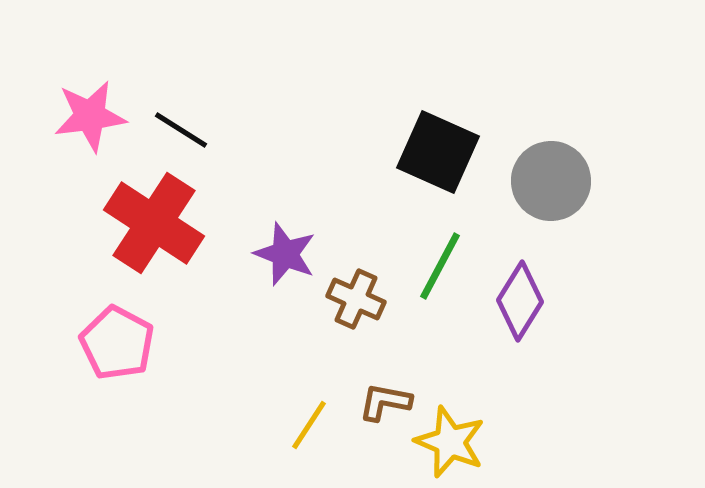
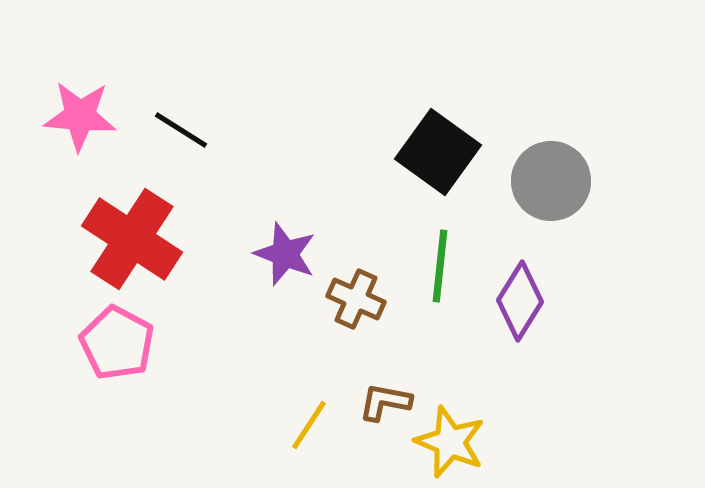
pink star: moved 10 px left; rotated 12 degrees clockwise
black square: rotated 12 degrees clockwise
red cross: moved 22 px left, 16 px down
green line: rotated 22 degrees counterclockwise
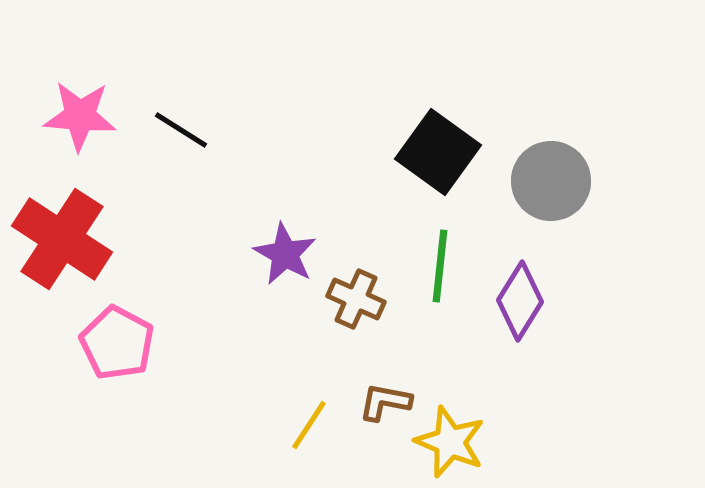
red cross: moved 70 px left
purple star: rotated 8 degrees clockwise
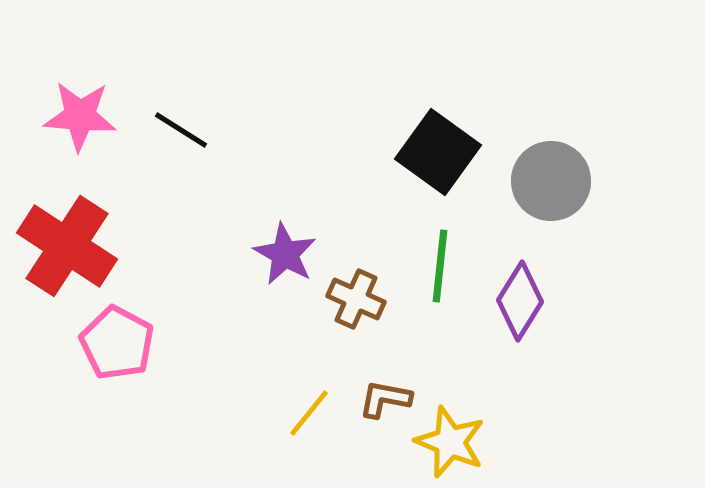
red cross: moved 5 px right, 7 px down
brown L-shape: moved 3 px up
yellow line: moved 12 px up; rotated 6 degrees clockwise
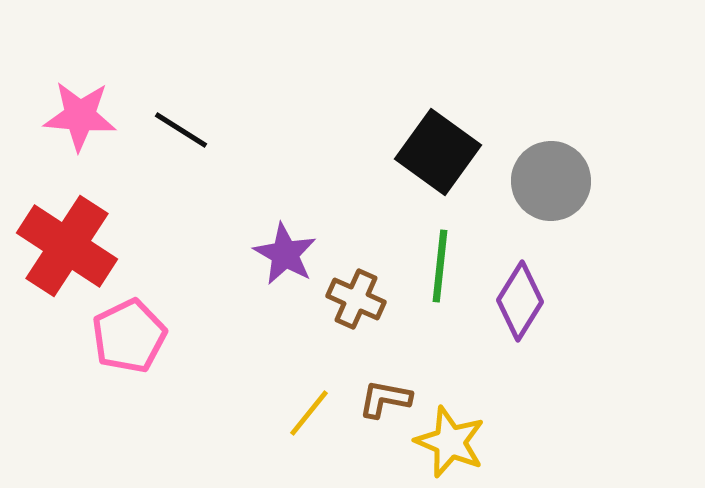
pink pentagon: moved 12 px right, 7 px up; rotated 18 degrees clockwise
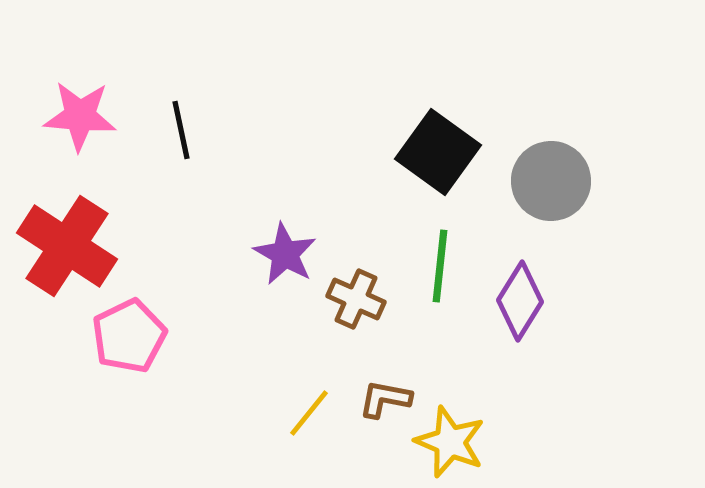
black line: rotated 46 degrees clockwise
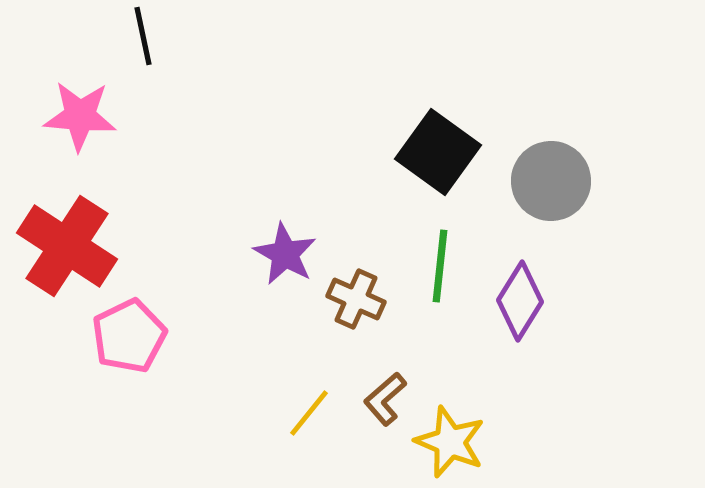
black line: moved 38 px left, 94 px up
brown L-shape: rotated 52 degrees counterclockwise
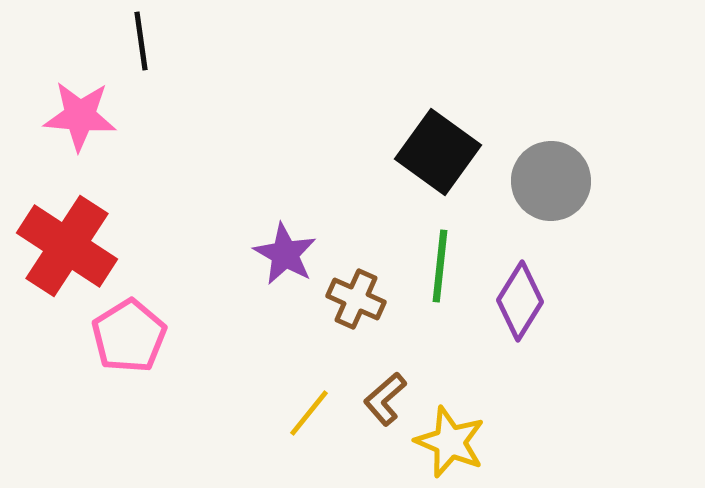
black line: moved 2 px left, 5 px down; rotated 4 degrees clockwise
pink pentagon: rotated 6 degrees counterclockwise
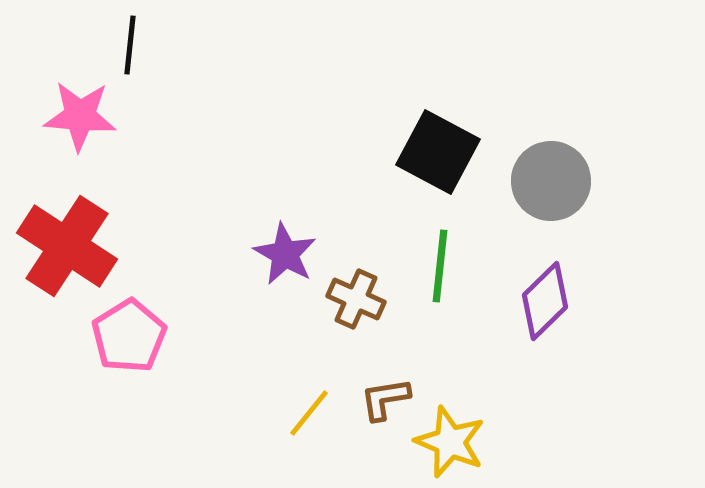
black line: moved 11 px left, 4 px down; rotated 14 degrees clockwise
black square: rotated 8 degrees counterclockwise
purple diamond: moved 25 px right; rotated 14 degrees clockwise
brown L-shape: rotated 32 degrees clockwise
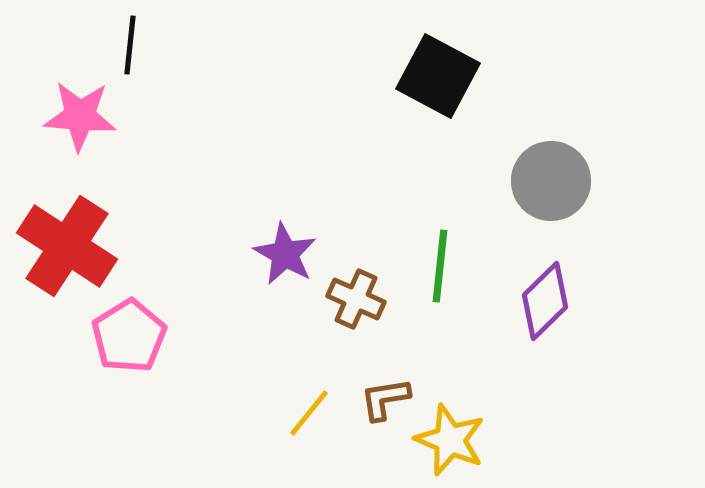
black square: moved 76 px up
yellow star: moved 2 px up
